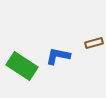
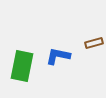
green rectangle: rotated 68 degrees clockwise
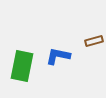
brown rectangle: moved 2 px up
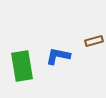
green rectangle: rotated 20 degrees counterclockwise
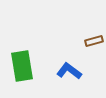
blue L-shape: moved 11 px right, 15 px down; rotated 25 degrees clockwise
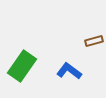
green rectangle: rotated 44 degrees clockwise
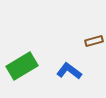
green rectangle: rotated 24 degrees clockwise
